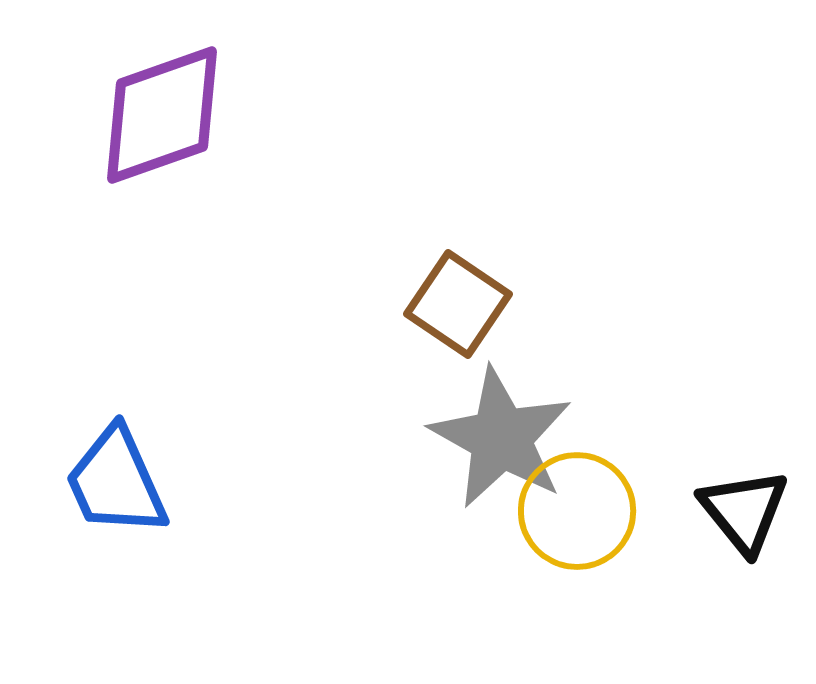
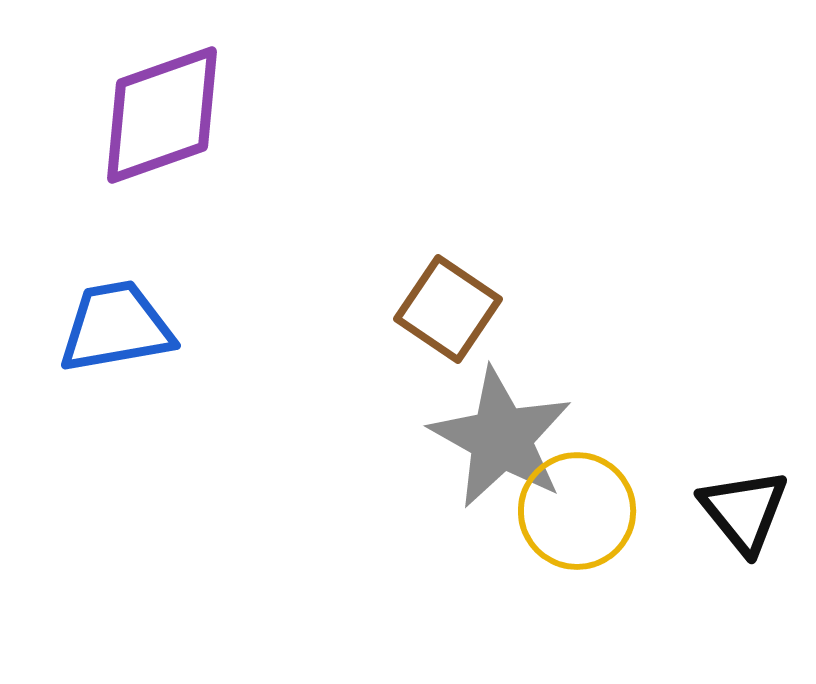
brown square: moved 10 px left, 5 px down
blue trapezoid: moved 155 px up; rotated 104 degrees clockwise
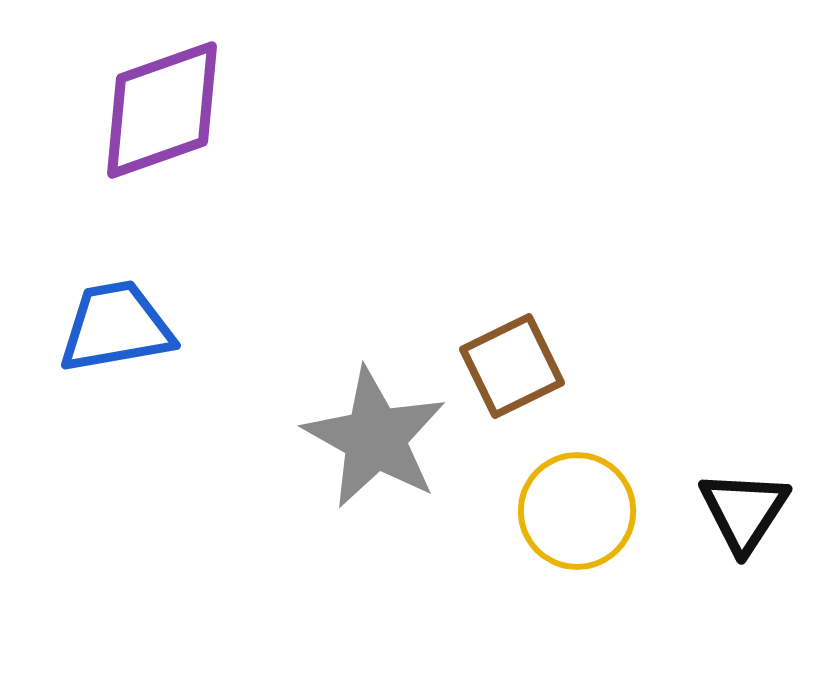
purple diamond: moved 5 px up
brown square: moved 64 px right, 57 px down; rotated 30 degrees clockwise
gray star: moved 126 px left
black triangle: rotated 12 degrees clockwise
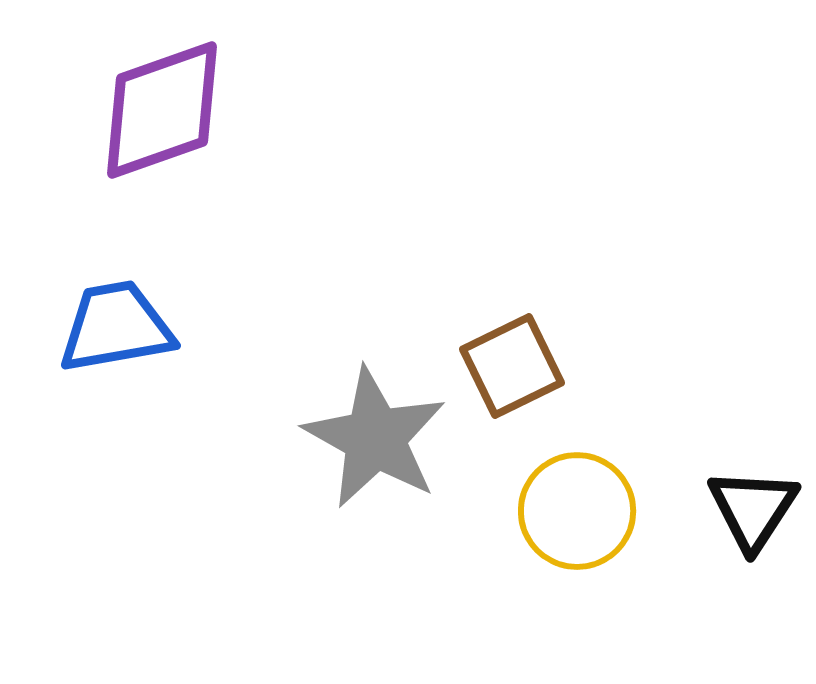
black triangle: moved 9 px right, 2 px up
